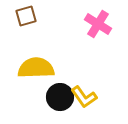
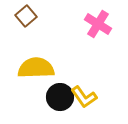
brown square: rotated 25 degrees counterclockwise
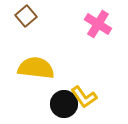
yellow semicircle: rotated 9 degrees clockwise
black circle: moved 4 px right, 7 px down
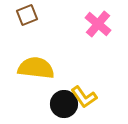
brown square: moved 1 px right, 1 px up; rotated 20 degrees clockwise
pink cross: rotated 8 degrees clockwise
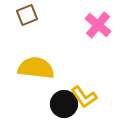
pink cross: moved 1 px down
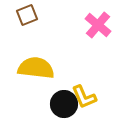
yellow L-shape: rotated 12 degrees clockwise
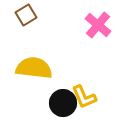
brown square: moved 1 px left; rotated 10 degrees counterclockwise
yellow semicircle: moved 2 px left
black circle: moved 1 px left, 1 px up
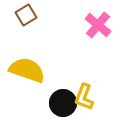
yellow semicircle: moved 7 px left, 2 px down; rotated 12 degrees clockwise
yellow L-shape: rotated 44 degrees clockwise
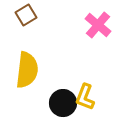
yellow semicircle: rotated 78 degrees clockwise
yellow L-shape: moved 1 px right
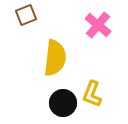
brown square: rotated 10 degrees clockwise
yellow semicircle: moved 28 px right, 12 px up
yellow L-shape: moved 7 px right, 3 px up
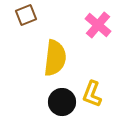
black circle: moved 1 px left, 1 px up
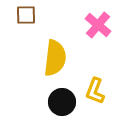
brown square: rotated 20 degrees clockwise
yellow L-shape: moved 3 px right, 3 px up
